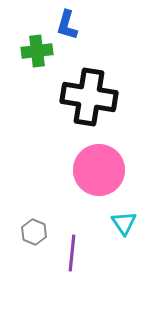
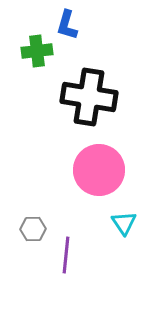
gray hexagon: moved 1 px left, 3 px up; rotated 25 degrees counterclockwise
purple line: moved 6 px left, 2 px down
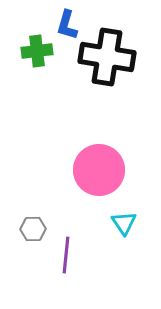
black cross: moved 18 px right, 40 px up
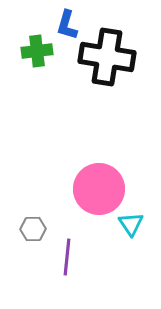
pink circle: moved 19 px down
cyan triangle: moved 7 px right, 1 px down
purple line: moved 1 px right, 2 px down
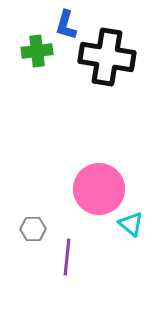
blue L-shape: moved 1 px left
cyan triangle: rotated 16 degrees counterclockwise
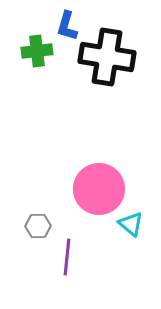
blue L-shape: moved 1 px right, 1 px down
gray hexagon: moved 5 px right, 3 px up
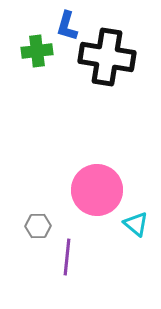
pink circle: moved 2 px left, 1 px down
cyan triangle: moved 5 px right
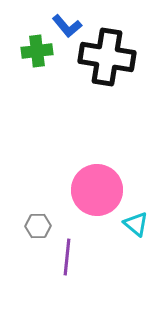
blue L-shape: rotated 56 degrees counterclockwise
